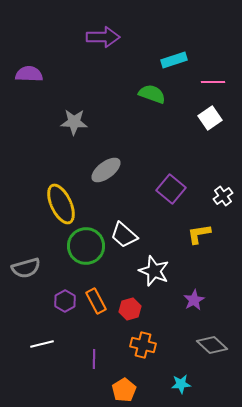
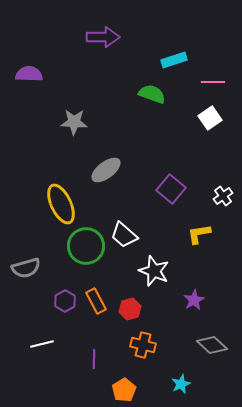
cyan star: rotated 18 degrees counterclockwise
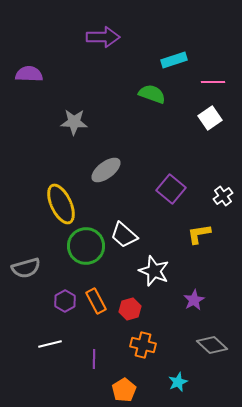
white line: moved 8 px right
cyan star: moved 3 px left, 2 px up
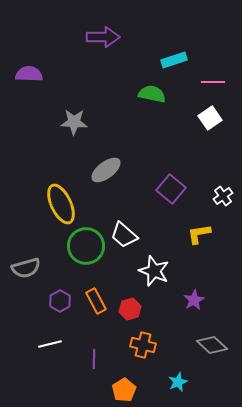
green semicircle: rotated 8 degrees counterclockwise
purple hexagon: moved 5 px left
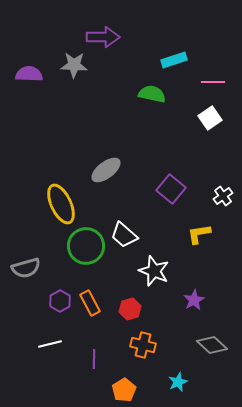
gray star: moved 57 px up
orange rectangle: moved 6 px left, 2 px down
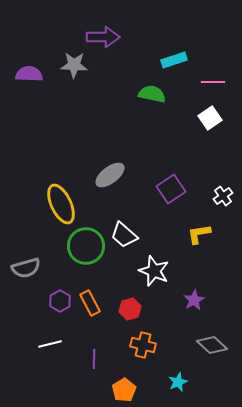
gray ellipse: moved 4 px right, 5 px down
purple square: rotated 16 degrees clockwise
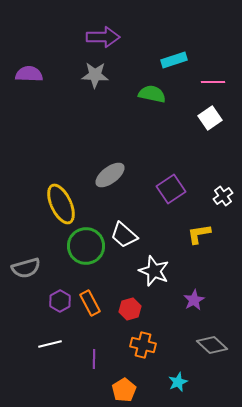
gray star: moved 21 px right, 10 px down
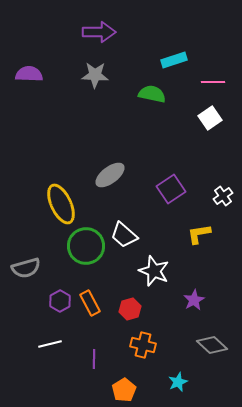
purple arrow: moved 4 px left, 5 px up
